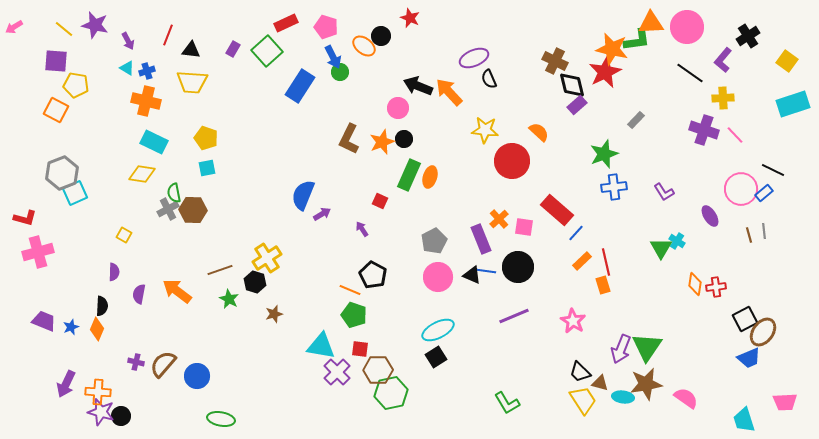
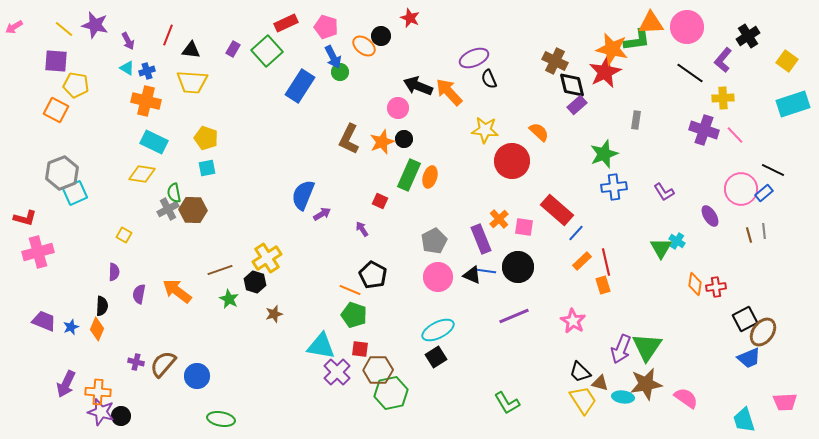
gray rectangle at (636, 120): rotated 36 degrees counterclockwise
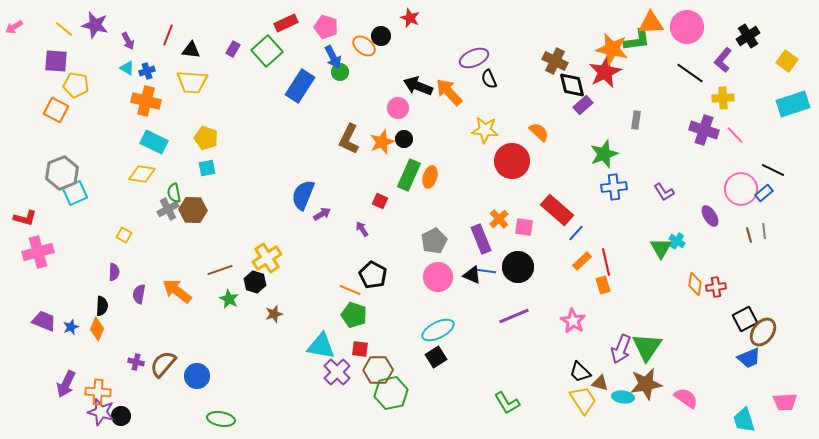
purple rectangle at (577, 105): moved 6 px right
